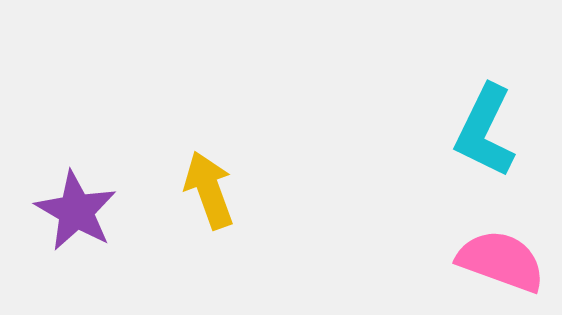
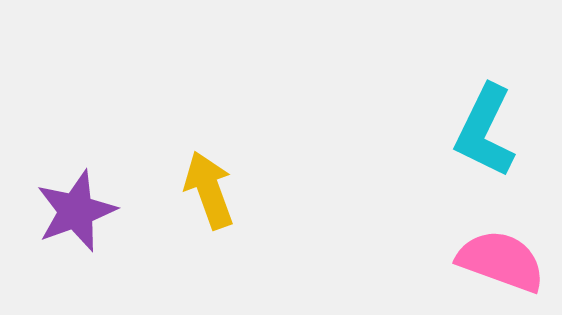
purple star: rotated 22 degrees clockwise
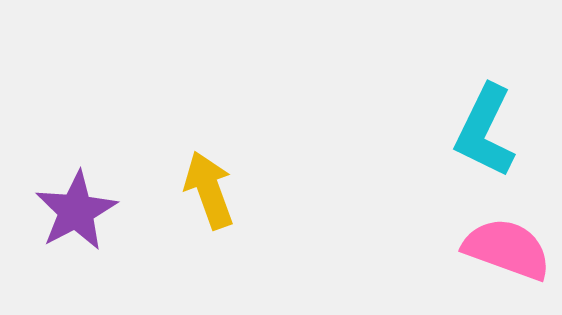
purple star: rotated 8 degrees counterclockwise
pink semicircle: moved 6 px right, 12 px up
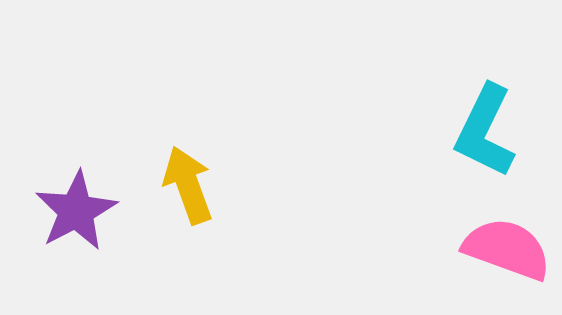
yellow arrow: moved 21 px left, 5 px up
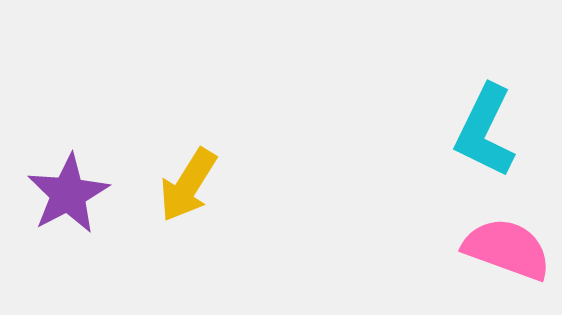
yellow arrow: rotated 128 degrees counterclockwise
purple star: moved 8 px left, 17 px up
